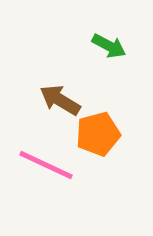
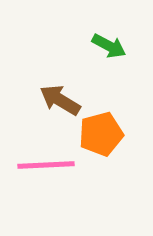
orange pentagon: moved 3 px right
pink line: rotated 28 degrees counterclockwise
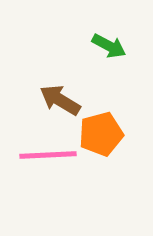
pink line: moved 2 px right, 10 px up
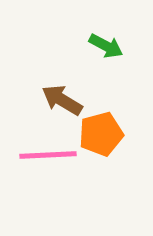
green arrow: moved 3 px left
brown arrow: moved 2 px right
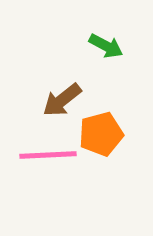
brown arrow: rotated 69 degrees counterclockwise
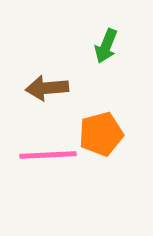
green arrow: rotated 84 degrees clockwise
brown arrow: moved 15 px left, 12 px up; rotated 33 degrees clockwise
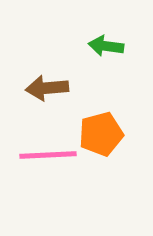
green arrow: rotated 76 degrees clockwise
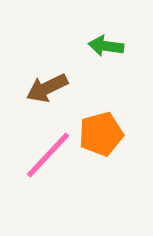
brown arrow: rotated 21 degrees counterclockwise
pink line: rotated 44 degrees counterclockwise
